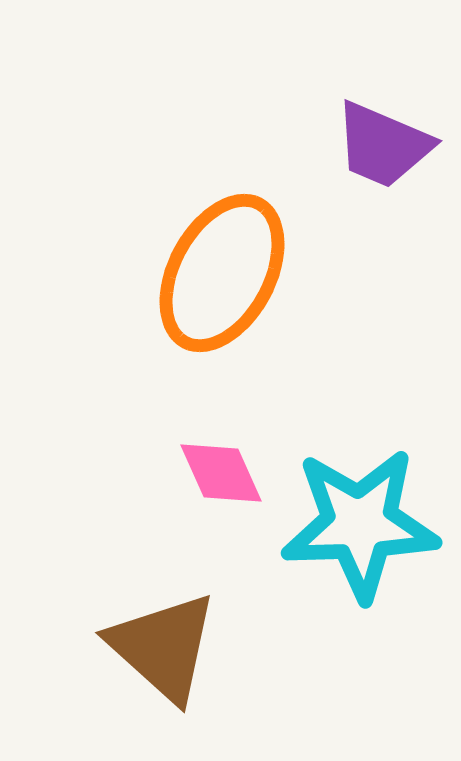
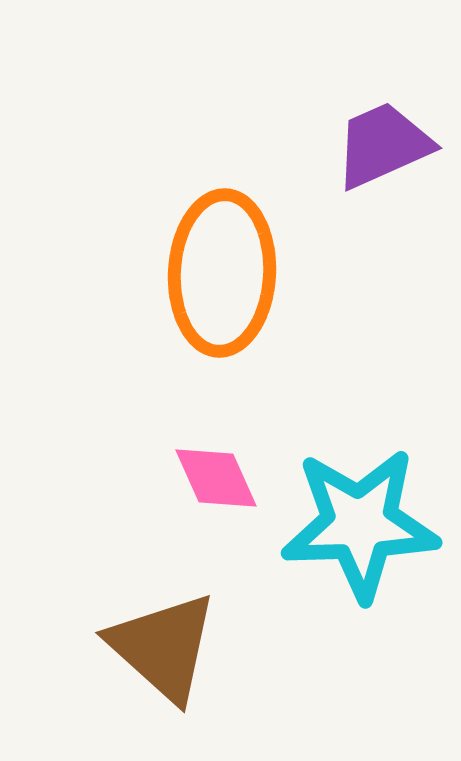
purple trapezoid: rotated 133 degrees clockwise
orange ellipse: rotated 25 degrees counterclockwise
pink diamond: moved 5 px left, 5 px down
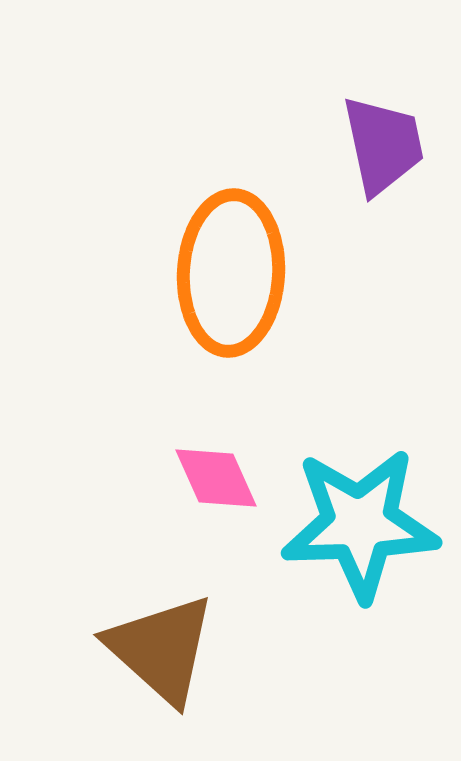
purple trapezoid: rotated 102 degrees clockwise
orange ellipse: moved 9 px right
brown triangle: moved 2 px left, 2 px down
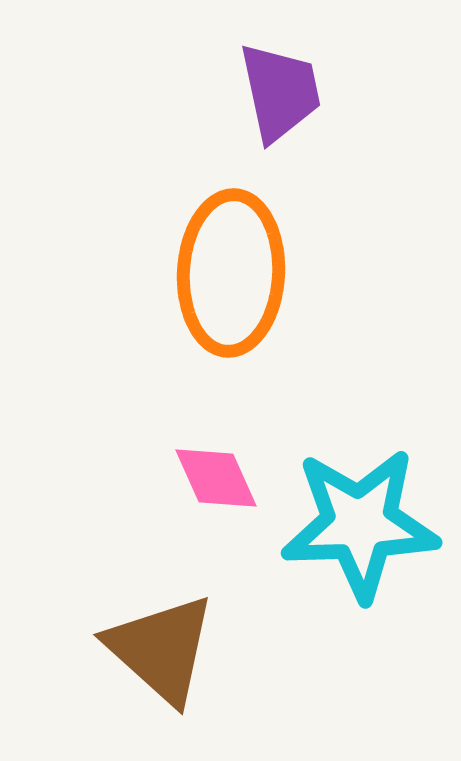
purple trapezoid: moved 103 px left, 53 px up
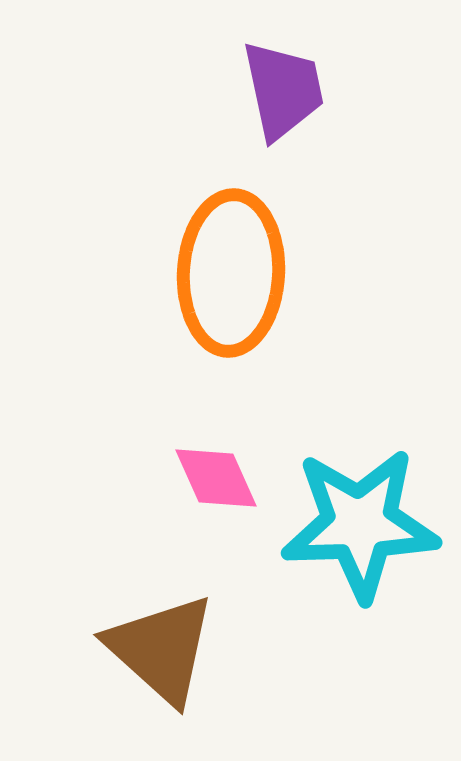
purple trapezoid: moved 3 px right, 2 px up
